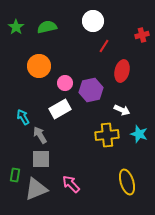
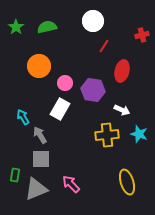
purple hexagon: moved 2 px right; rotated 20 degrees clockwise
white rectangle: rotated 30 degrees counterclockwise
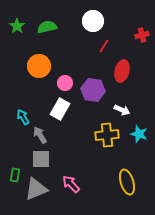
green star: moved 1 px right, 1 px up
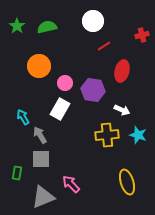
red line: rotated 24 degrees clockwise
cyan star: moved 1 px left, 1 px down
green rectangle: moved 2 px right, 2 px up
gray triangle: moved 7 px right, 8 px down
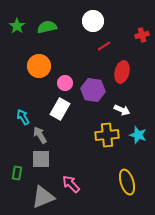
red ellipse: moved 1 px down
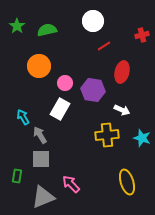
green semicircle: moved 3 px down
cyan star: moved 4 px right, 3 px down
green rectangle: moved 3 px down
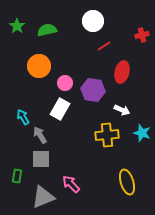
cyan star: moved 5 px up
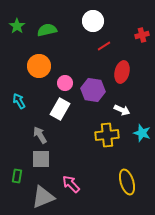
cyan arrow: moved 4 px left, 16 px up
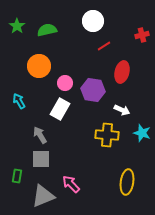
yellow cross: rotated 10 degrees clockwise
yellow ellipse: rotated 25 degrees clockwise
gray triangle: moved 1 px up
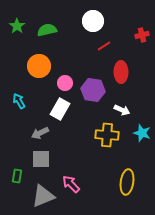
red ellipse: moved 1 px left; rotated 15 degrees counterclockwise
gray arrow: moved 2 px up; rotated 84 degrees counterclockwise
